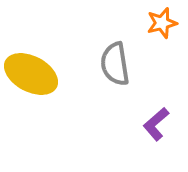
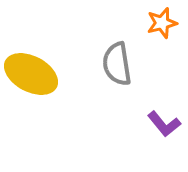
gray semicircle: moved 2 px right
purple L-shape: moved 8 px right; rotated 88 degrees counterclockwise
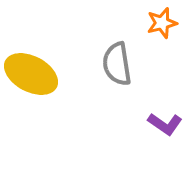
purple L-shape: moved 1 px right; rotated 16 degrees counterclockwise
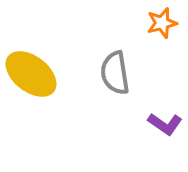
gray semicircle: moved 2 px left, 9 px down
yellow ellipse: rotated 10 degrees clockwise
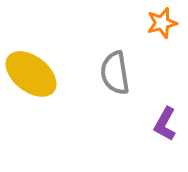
purple L-shape: rotated 84 degrees clockwise
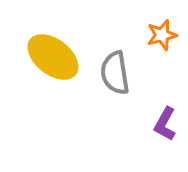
orange star: moved 12 px down
yellow ellipse: moved 22 px right, 17 px up
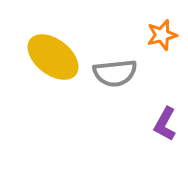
gray semicircle: rotated 87 degrees counterclockwise
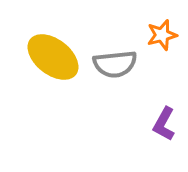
gray semicircle: moved 9 px up
purple L-shape: moved 1 px left
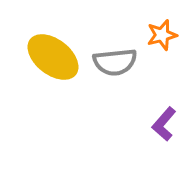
gray semicircle: moved 2 px up
purple L-shape: rotated 12 degrees clockwise
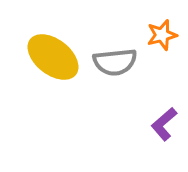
purple L-shape: rotated 8 degrees clockwise
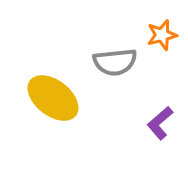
yellow ellipse: moved 41 px down
purple L-shape: moved 4 px left, 1 px up
